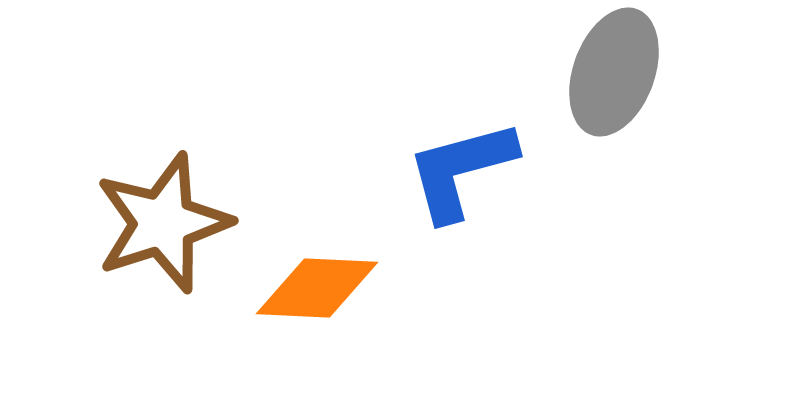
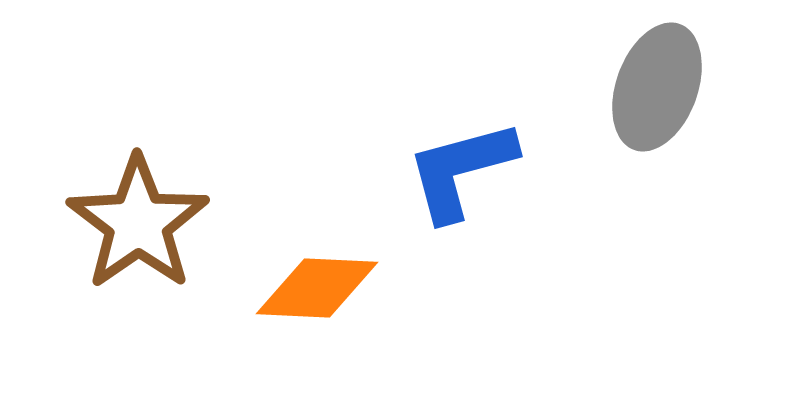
gray ellipse: moved 43 px right, 15 px down
brown star: moved 25 px left; rotated 17 degrees counterclockwise
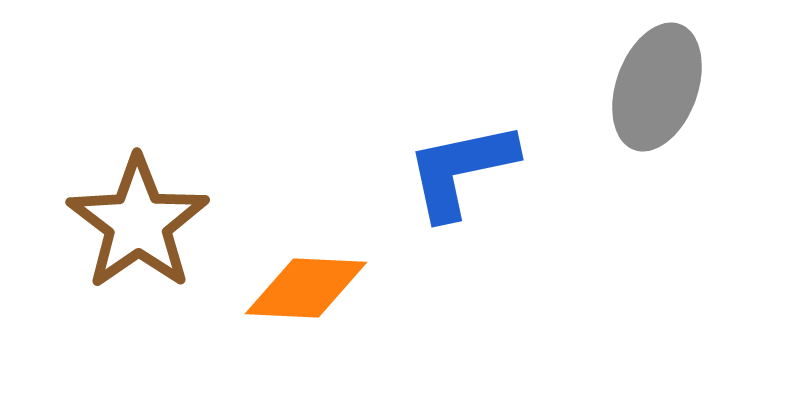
blue L-shape: rotated 3 degrees clockwise
orange diamond: moved 11 px left
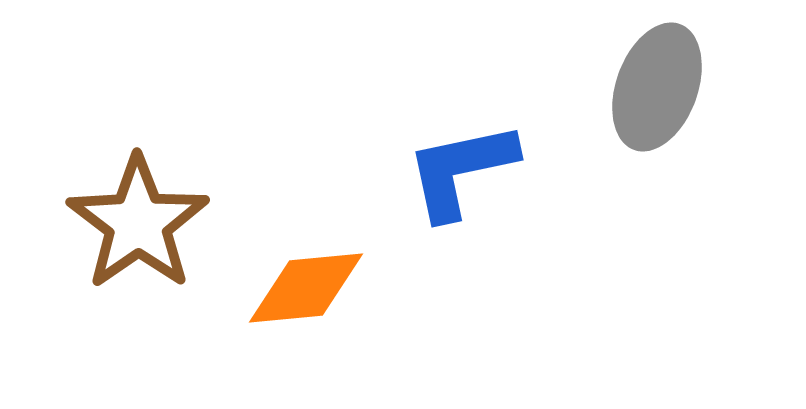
orange diamond: rotated 8 degrees counterclockwise
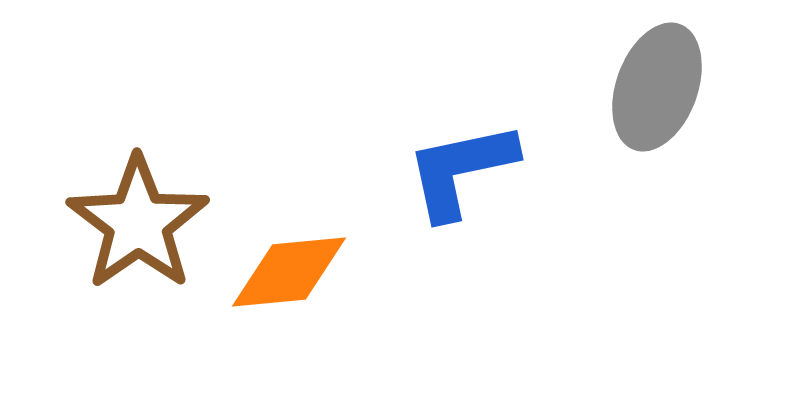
orange diamond: moved 17 px left, 16 px up
